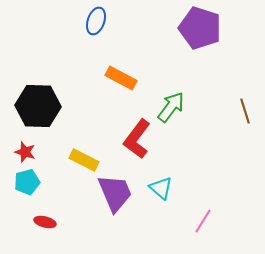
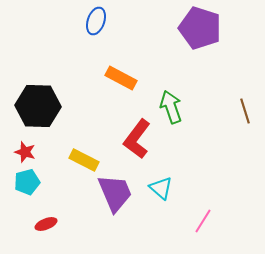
green arrow: rotated 56 degrees counterclockwise
red ellipse: moved 1 px right, 2 px down; rotated 35 degrees counterclockwise
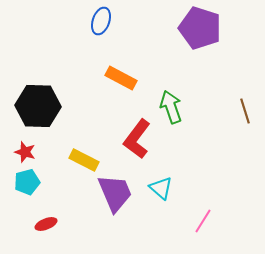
blue ellipse: moved 5 px right
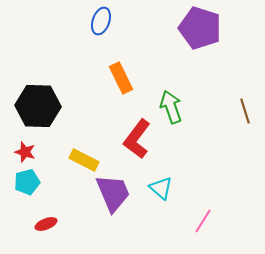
orange rectangle: rotated 36 degrees clockwise
purple trapezoid: moved 2 px left
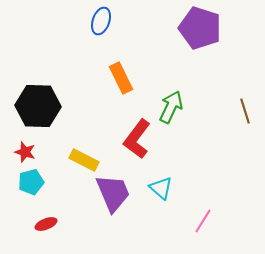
green arrow: rotated 44 degrees clockwise
cyan pentagon: moved 4 px right
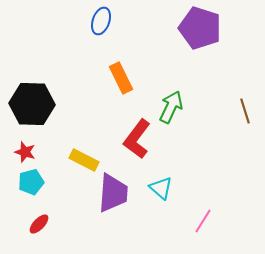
black hexagon: moved 6 px left, 2 px up
purple trapezoid: rotated 27 degrees clockwise
red ellipse: moved 7 px left; rotated 25 degrees counterclockwise
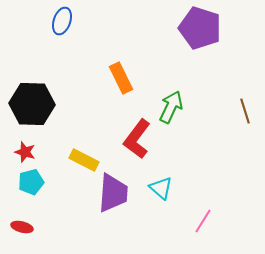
blue ellipse: moved 39 px left
red ellipse: moved 17 px left, 3 px down; rotated 60 degrees clockwise
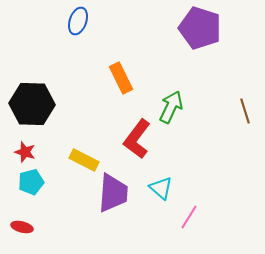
blue ellipse: moved 16 px right
pink line: moved 14 px left, 4 px up
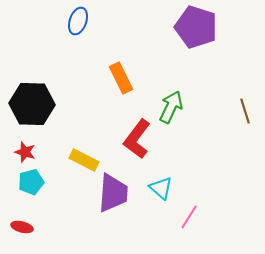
purple pentagon: moved 4 px left, 1 px up
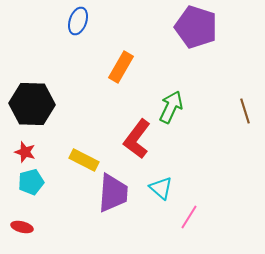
orange rectangle: moved 11 px up; rotated 56 degrees clockwise
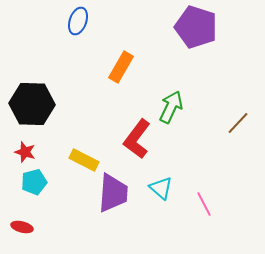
brown line: moved 7 px left, 12 px down; rotated 60 degrees clockwise
cyan pentagon: moved 3 px right
pink line: moved 15 px right, 13 px up; rotated 60 degrees counterclockwise
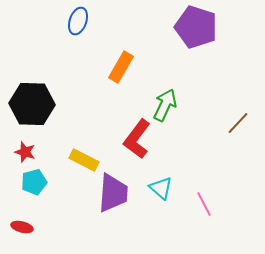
green arrow: moved 6 px left, 2 px up
